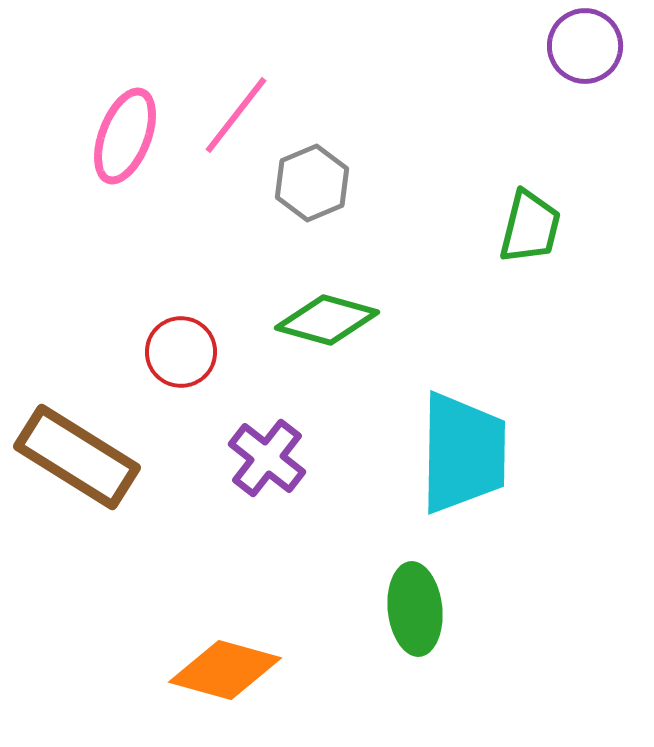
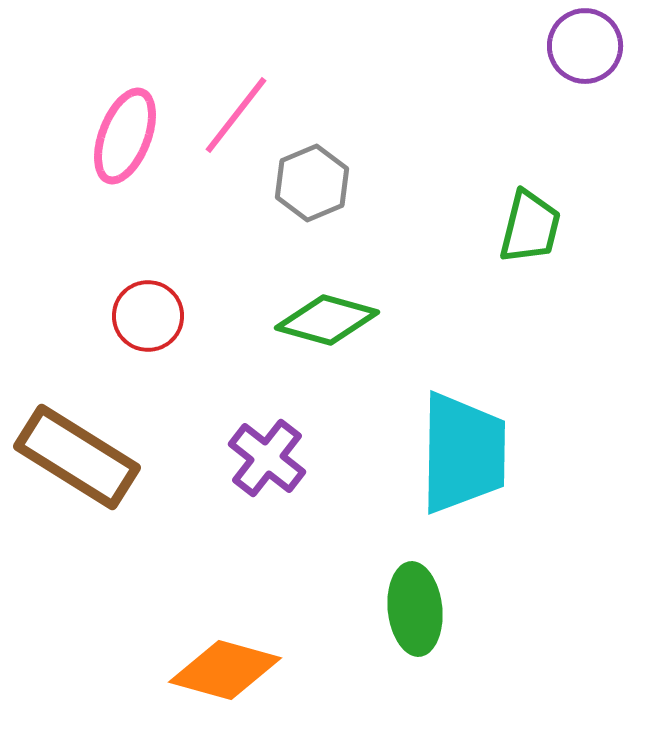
red circle: moved 33 px left, 36 px up
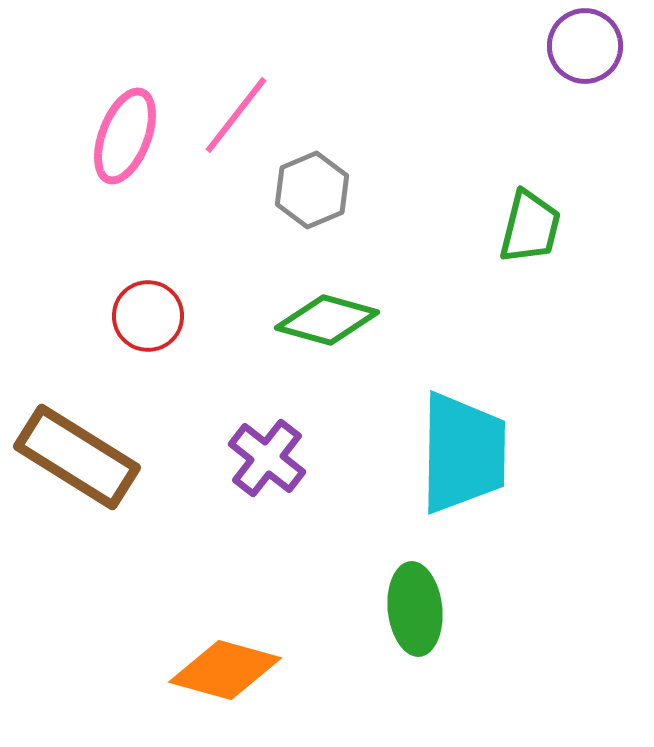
gray hexagon: moved 7 px down
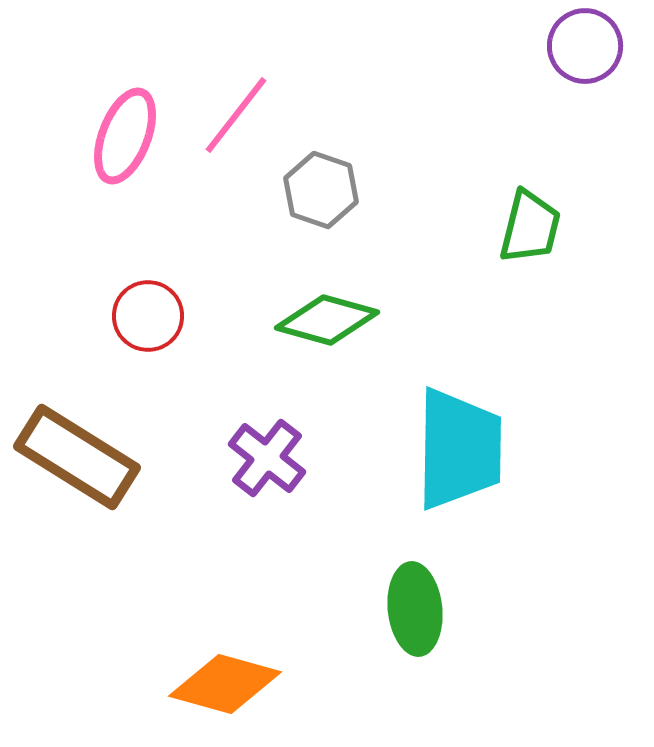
gray hexagon: moved 9 px right; rotated 18 degrees counterclockwise
cyan trapezoid: moved 4 px left, 4 px up
orange diamond: moved 14 px down
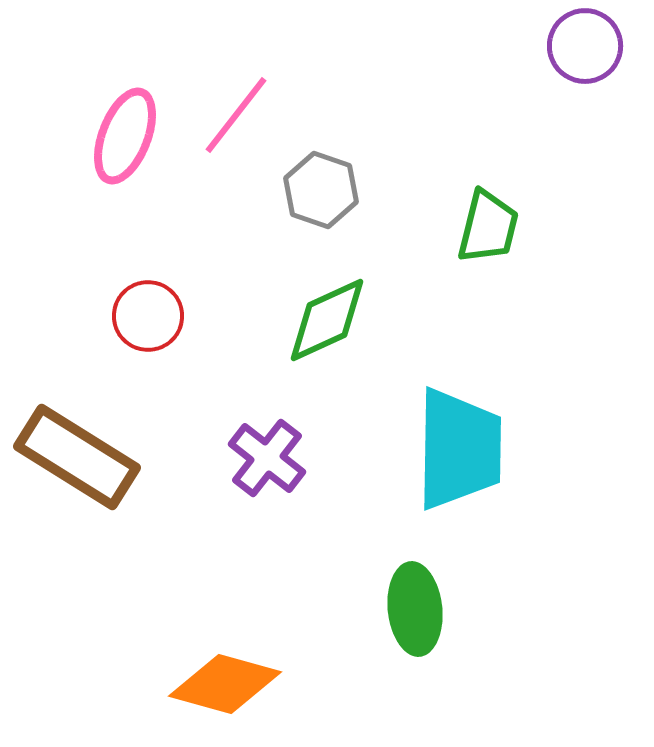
green trapezoid: moved 42 px left
green diamond: rotated 40 degrees counterclockwise
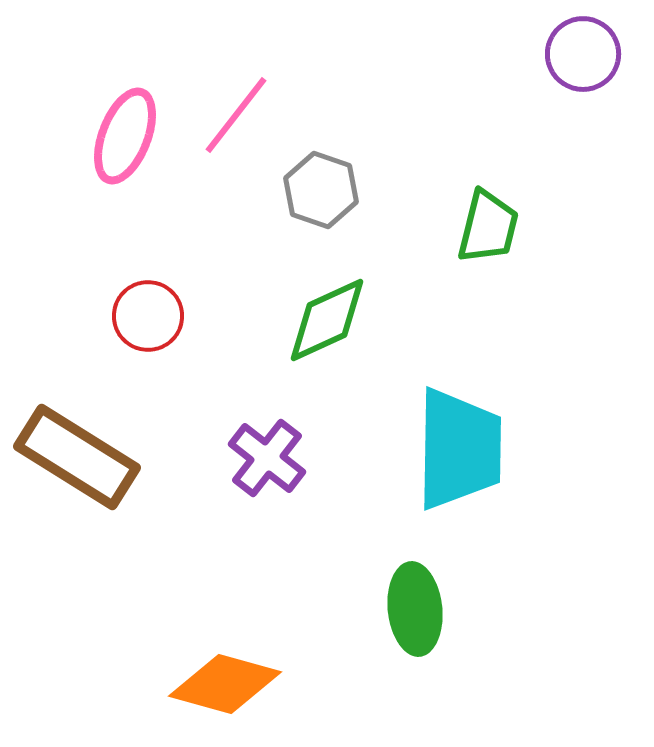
purple circle: moved 2 px left, 8 px down
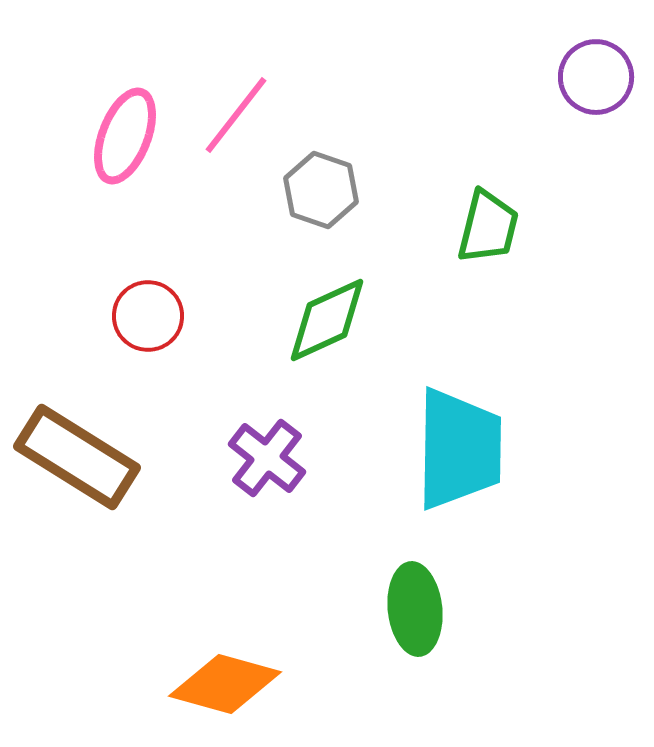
purple circle: moved 13 px right, 23 px down
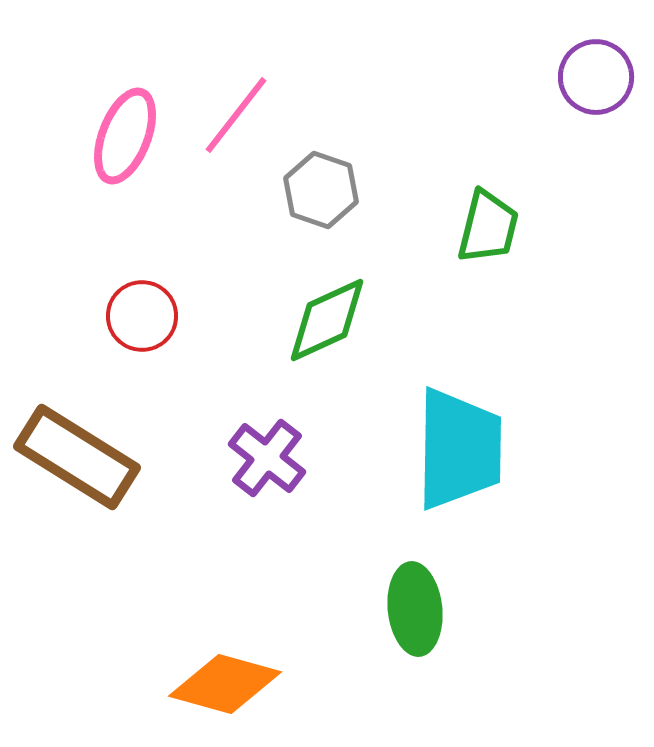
red circle: moved 6 px left
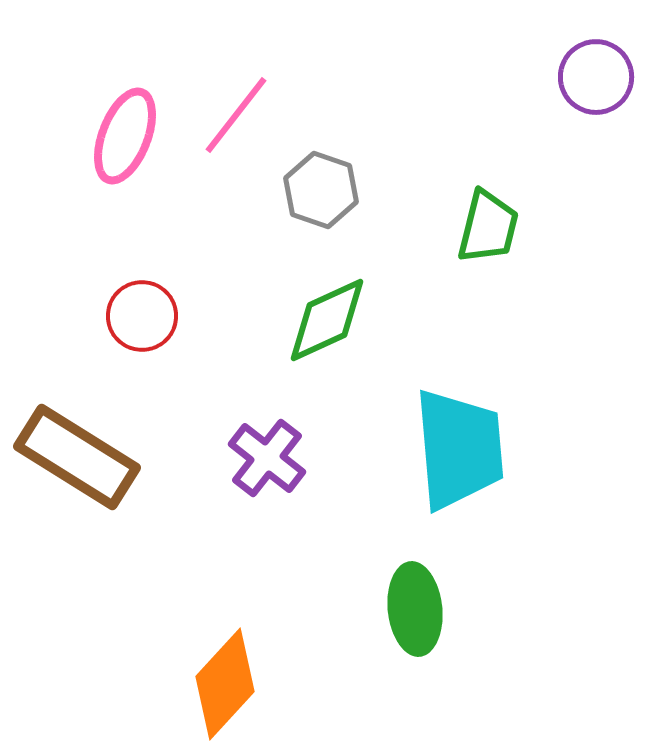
cyan trapezoid: rotated 6 degrees counterclockwise
orange diamond: rotated 63 degrees counterclockwise
